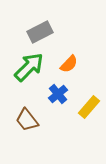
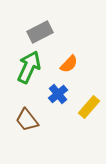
green arrow: rotated 20 degrees counterclockwise
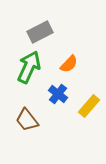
blue cross: rotated 12 degrees counterclockwise
yellow rectangle: moved 1 px up
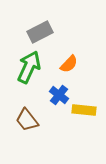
blue cross: moved 1 px right, 1 px down
yellow rectangle: moved 5 px left, 4 px down; rotated 55 degrees clockwise
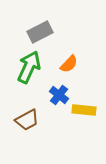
brown trapezoid: rotated 80 degrees counterclockwise
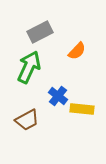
orange semicircle: moved 8 px right, 13 px up
blue cross: moved 1 px left, 1 px down
yellow rectangle: moved 2 px left, 1 px up
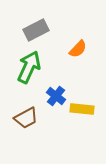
gray rectangle: moved 4 px left, 2 px up
orange semicircle: moved 1 px right, 2 px up
blue cross: moved 2 px left
brown trapezoid: moved 1 px left, 2 px up
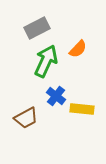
gray rectangle: moved 1 px right, 2 px up
green arrow: moved 17 px right, 6 px up
